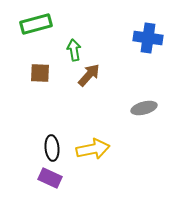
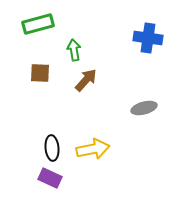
green rectangle: moved 2 px right
brown arrow: moved 3 px left, 5 px down
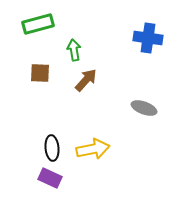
gray ellipse: rotated 35 degrees clockwise
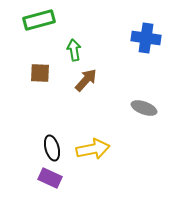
green rectangle: moved 1 px right, 4 px up
blue cross: moved 2 px left
black ellipse: rotated 10 degrees counterclockwise
